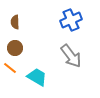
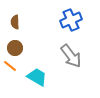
orange line: moved 2 px up
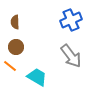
brown circle: moved 1 px right, 1 px up
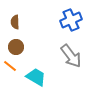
cyan trapezoid: moved 1 px left
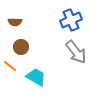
brown semicircle: rotated 88 degrees counterclockwise
brown circle: moved 5 px right
gray arrow: moved 5 px right, 4 px up
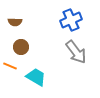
orange line: rotated 16 degrees counterclockwise
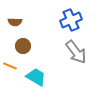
brown circle: moved 2 px right, 1 px up
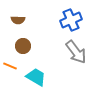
brown semicircle: moved 3 px right, 2 px up
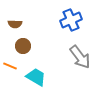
brown semicircle: moved 3 px left, 4 px down
gray arrow: moved 4 px right, 5 px down
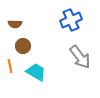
orange line: rotated 56 degrees clockwise
cyan trapezoid: moved 5 px up
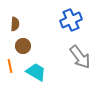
brown semicircle: rotated 88 degrees counterclockwise
